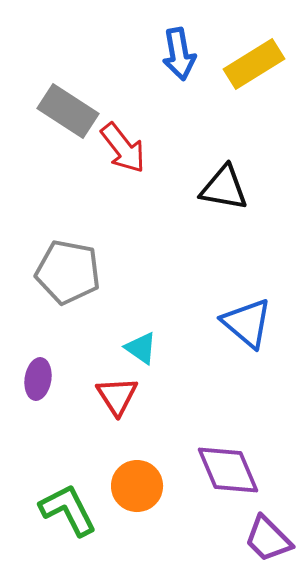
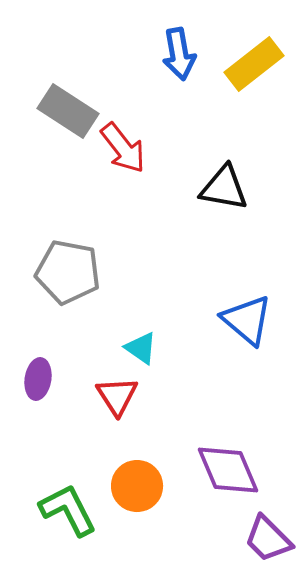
yellow rectangle: rotated 6 degrees counterclockwise
blue triangle: moved 3 px up
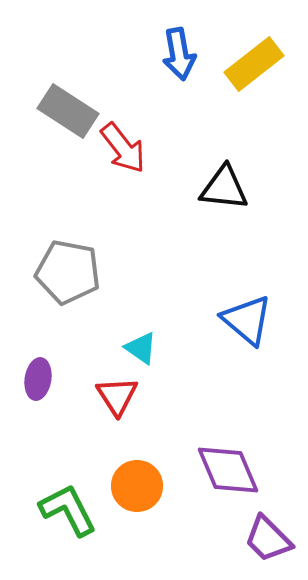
black triangle: rotated 4 degrees counterclockwise
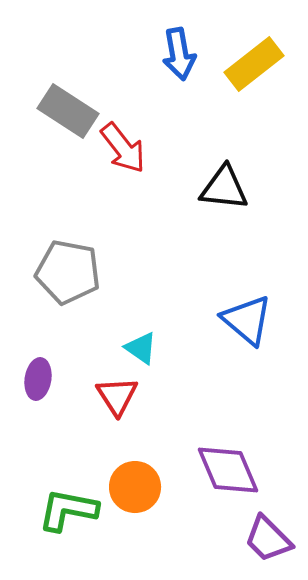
orange circle: moved 2 px left, 1 px down
green L-shape: rotated 52 degrees counterclockwise
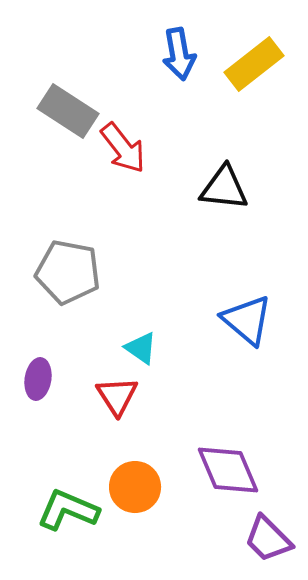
green L-shape: rotated 12 degrees clockwise
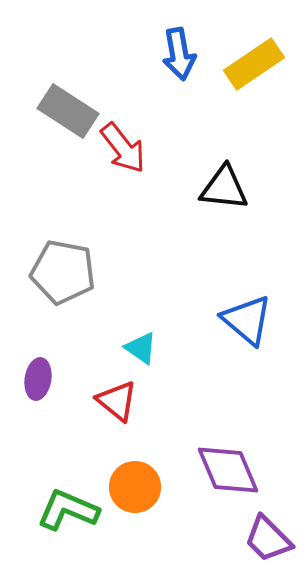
yellow rectangle: rotated 4 degrees clockwise
gray pentagon: moved 5 px left
red triangle: moved 5 px down; rotated 18 degrees counterclockwise
